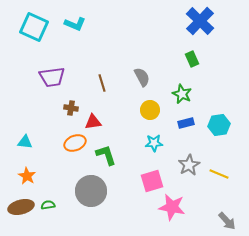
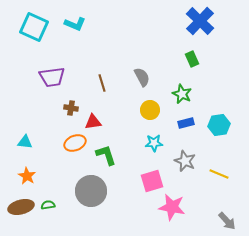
gray star: moved 4 px left, 4 px up; rotated 20 degrees counterclockwise
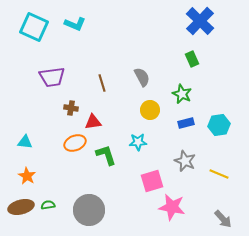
cyan star: moved 16 px left, 1 px up
gray circle: moved 2 px left, 19 px down
gray arrow: moved 4 px left, 2 px up
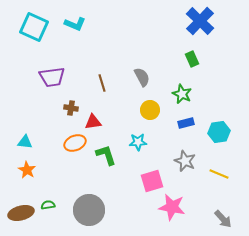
cyan hexagon: moved 7 px down
orange star: moved 6 px up
brown ellipse: moved 6 px down
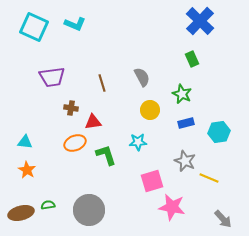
yellow line: moved 10 px left, 4 px down
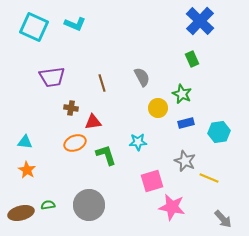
yellow circle: moved 8 px right, 2 px up
gray circle: moved 5 px up
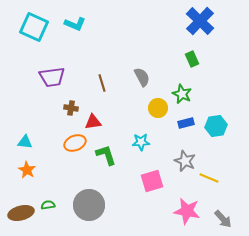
cyan hexagon: moved 3 px left, 6 px up
cyan star: moved 3 px right
pink star: moved 15 px right, 4 px down
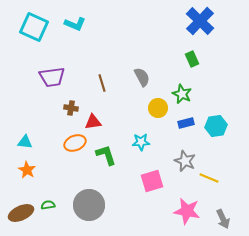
brown ellipse: rotated 10 degrees counterclockwise
gray arrow: rotated 18 degrees clockwise
